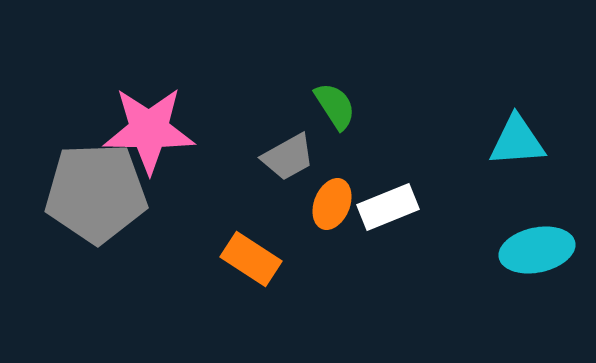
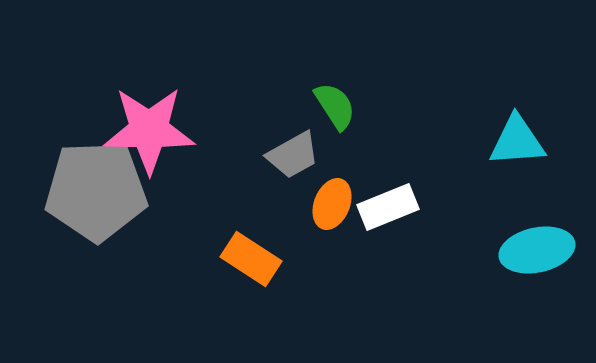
gray trapezoid: moved 5 px right, 2 px up
gray pentagon: moved 2 px up
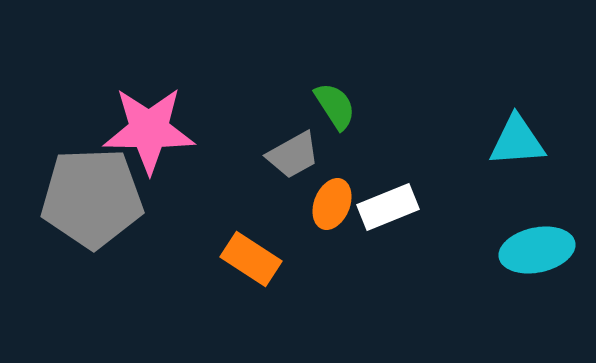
gray pentagon: moved 4 px left, 7 px down
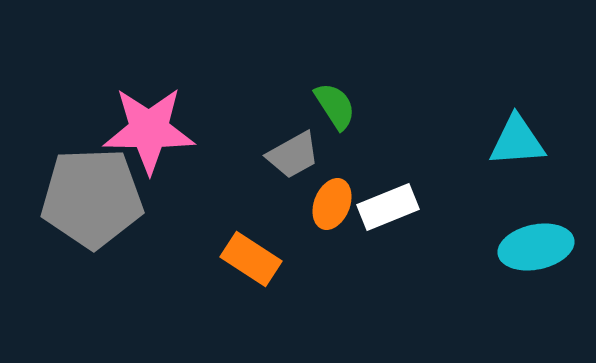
cyan ellipse: moved 1 px left, 3 px up
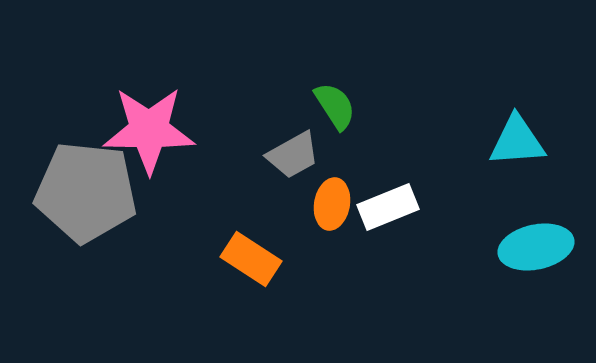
gray pentagon: moved 6 px left, 6 px up; rotated 8 degrees clockwise
orange ellipse: rotated 12 degrees counterclockwise
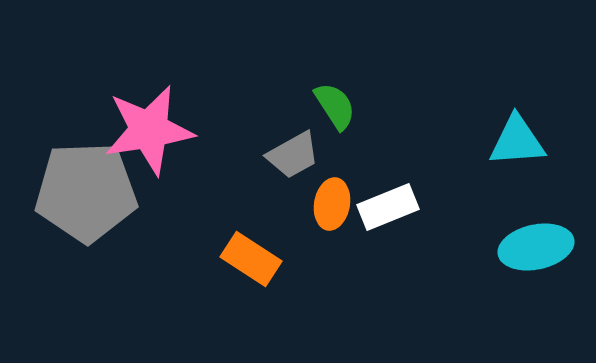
pink star: rotated 10 degrees counterclockwise
gray pentagon: rotated 8 degrees counterclockwise
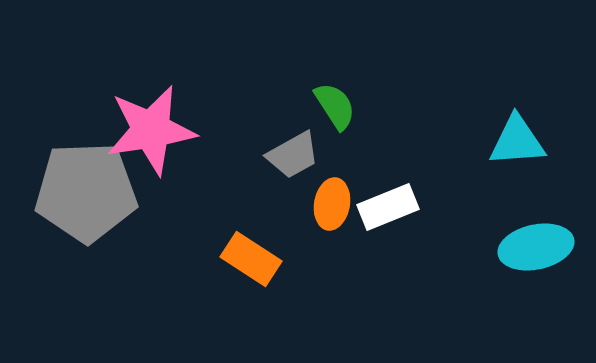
pink star: moved 2 px right
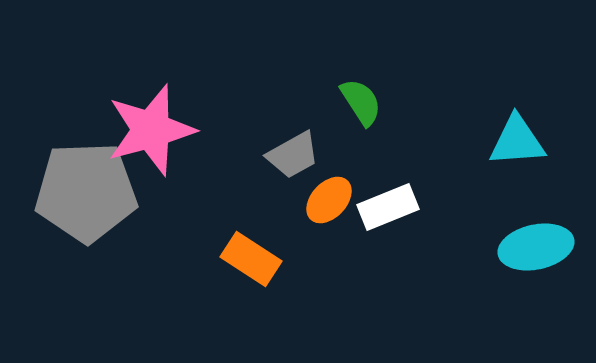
green semicircle: moved 26 px right, 4 px up
pink star: rotated 6 degrees counterclockwise
orange ellipse: moved 3 px left, 4 px up; rotated 33 degrees clockwise
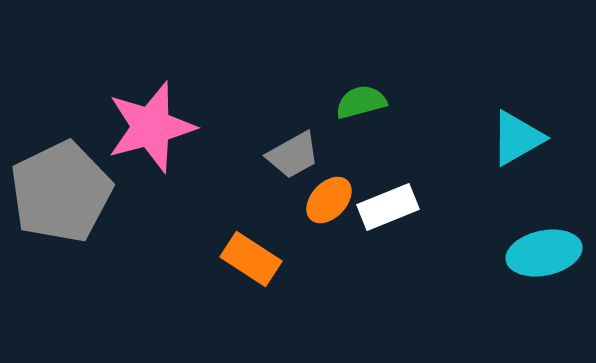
green semicircle: rotated 72 degrees counterclockwise
pink star: moved 3 px up
cyan triangle: moved 3 px up; rotated 26 degrees counterclockwise
gray pentagon: moved 25 px left; rotated 24 degrees counterclockwise
cyan ellipse: moved 8 px right, 6 px down
